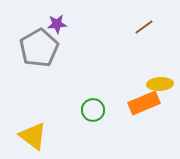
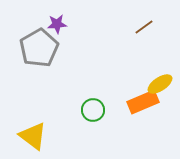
yellow ellipse: rotated 30 degrees counterclockwise
orange rectangle: moved 1 px left, 1 px up
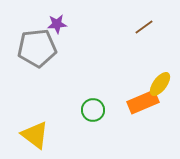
gray pentagon: moved 2 px left; rotated 24 degrees clockwise
yellow ellipse: rotated 20 degrees counterclockwise
yellow triangle: moved 2 px right, 1 px up
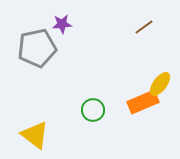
purple star: moved 5 px right
gray pentagon: rotated 6 degrees counterclockwise
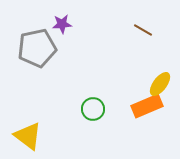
brown line: moved 1 px left, 3 px down; rotated 66 degrees clockwise
orange rectangle: moved 4 px right, 4 px down
green circle: moved 1 px up
yellow triangle: moved 7 px left, 1 px down
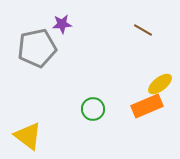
yellow ellipse: rotated 15 degrees clockwise
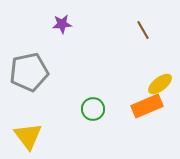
brown line: rotated 30 degrees clockwise
gray pentagon: moved 8 px left, 24 px down
yellow triangle: rotated 16 degrees clockwise
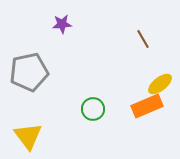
brown line: moved 9 px down
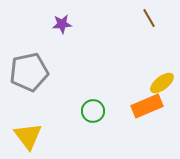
brown line: moved 6 px right, 21 px up
yellow ellipse: moved 2 px right, 1 px up
green circle: moved 2 px down
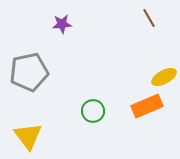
yellow ellipse: moved 2 px right, 6 px up; rotated 10 degrees clockwise
